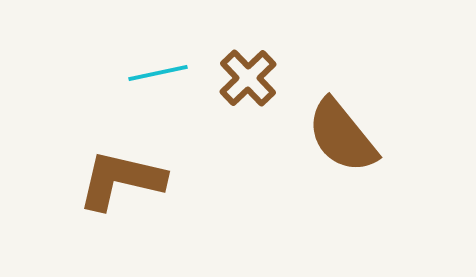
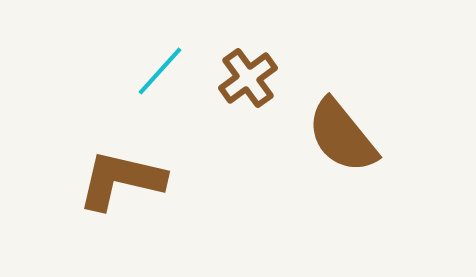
cyan line: moved 2 px right, 2 px up; rotated 36 degrees counterclockwise
brown cross: rotated 8 degrees clockwise
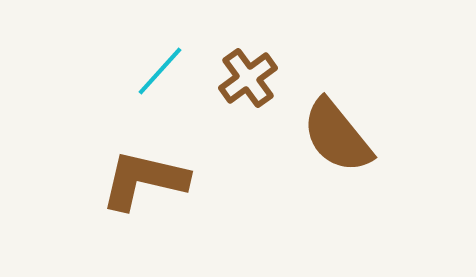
brown semicircle: moved 5 px left
brown L-shape: moved 23 px right
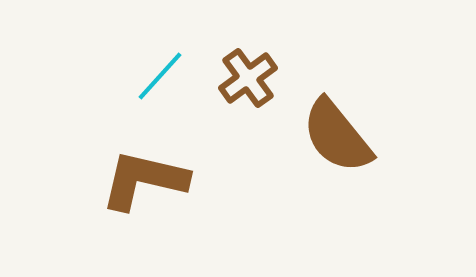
cyan line: moved 5 px down
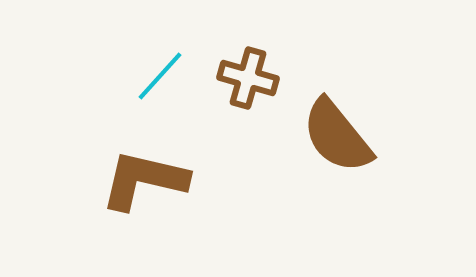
brown cross: rotated 38 degrees counterclockwise
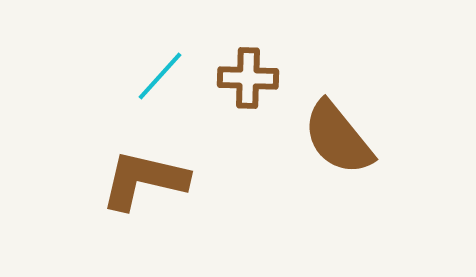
brown cross: rotated 14 degrees counterclockwise
brown semicircle: moved 1 px right, 2 px down
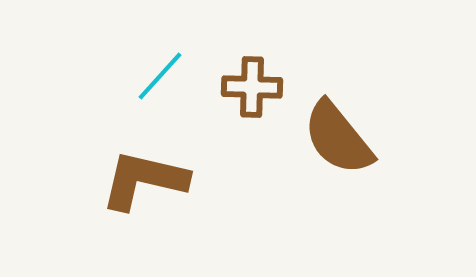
brown cross: moved 4 px right, 9 px down
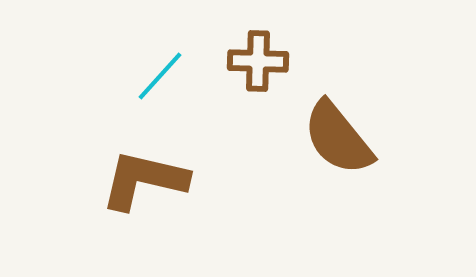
brown cross: moved 6 px right, 26 px up
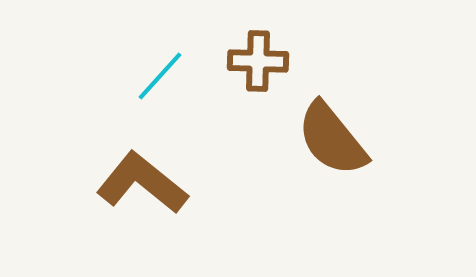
brown semicircle: moved 6 px left, 1 px down
brown L-shape: moved 2 px left, 3 px down; rotated 26 degrees clockwise
